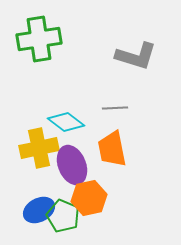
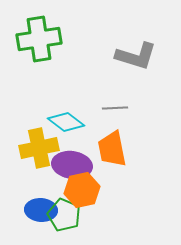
purple ellipse: rotated 60 degrees counterclockwise
orange hexagon: moved 7 px left, 8 px up
blue ellipse: moved 2 px right; rotated 32 degrees clockwise
green pentagon: moved 1 px right, 1 px up
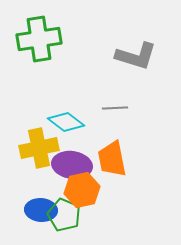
orange trapezoid: moved 10 px down
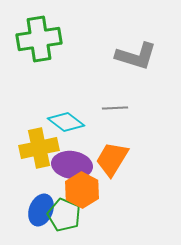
orange trapezoid: rotated 42 degrees clockwise
orange hexagon: rotated 20 degrees counterclockwise
blue ellipse: rotated 72 degrees counterclockwise
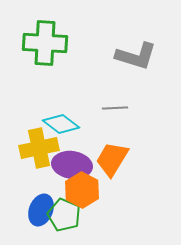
green cross: moved 6 px right, 4 px down; rotated 12 degrees clockwise
cyan diamond: moved 5 px left, 2 px down
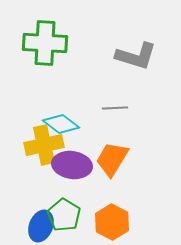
yellow cross: moved 5 px right, 3 px up
orange hexagon: moved 30 px right, 32 px down
blue ellipse: moved 16 px down
green pentagon: rotated 8 degrees clockwise
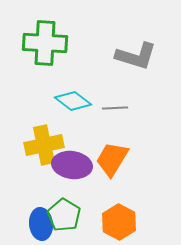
cyan diamond: moved 12 px right, 23 px up
orange hexagon: moved 7 px right
blue ellipse: moved 2 px up; rotated 28 degrees counterclockwise
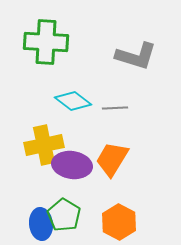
green cross: moved 1 px right, 1 px up
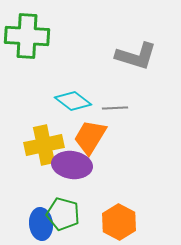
green cross: moved 19 px left, 6 px up
orange trapezoid: moved 22 px left, 22 px up
green pentagon: moved 1 px left, 1 px up; rotated 16 degrees counterclockwise
